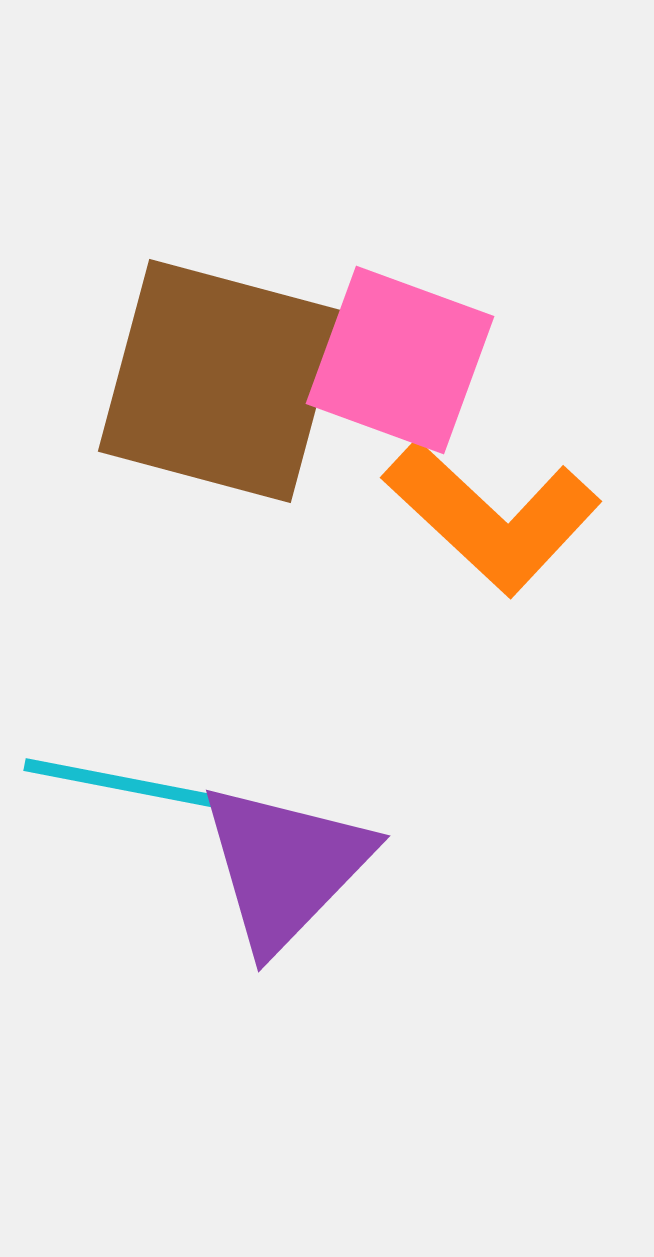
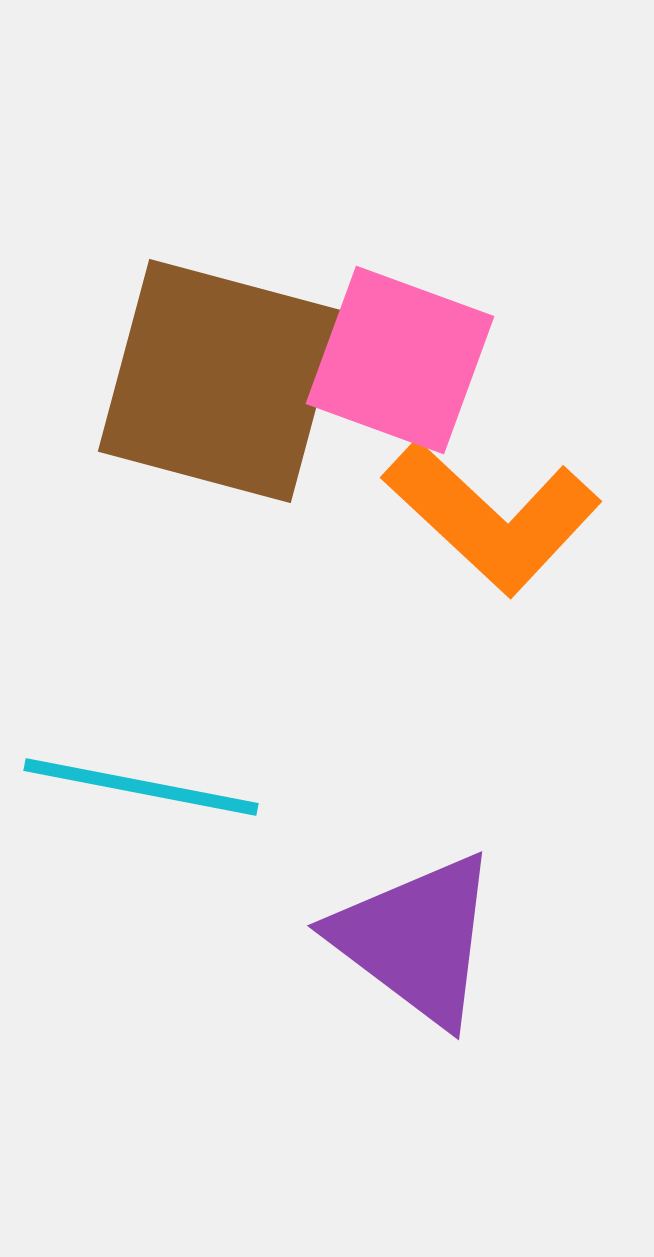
purple triangle: moved 131 px right, 73 px down; rotated 37 degrees counterclockwise
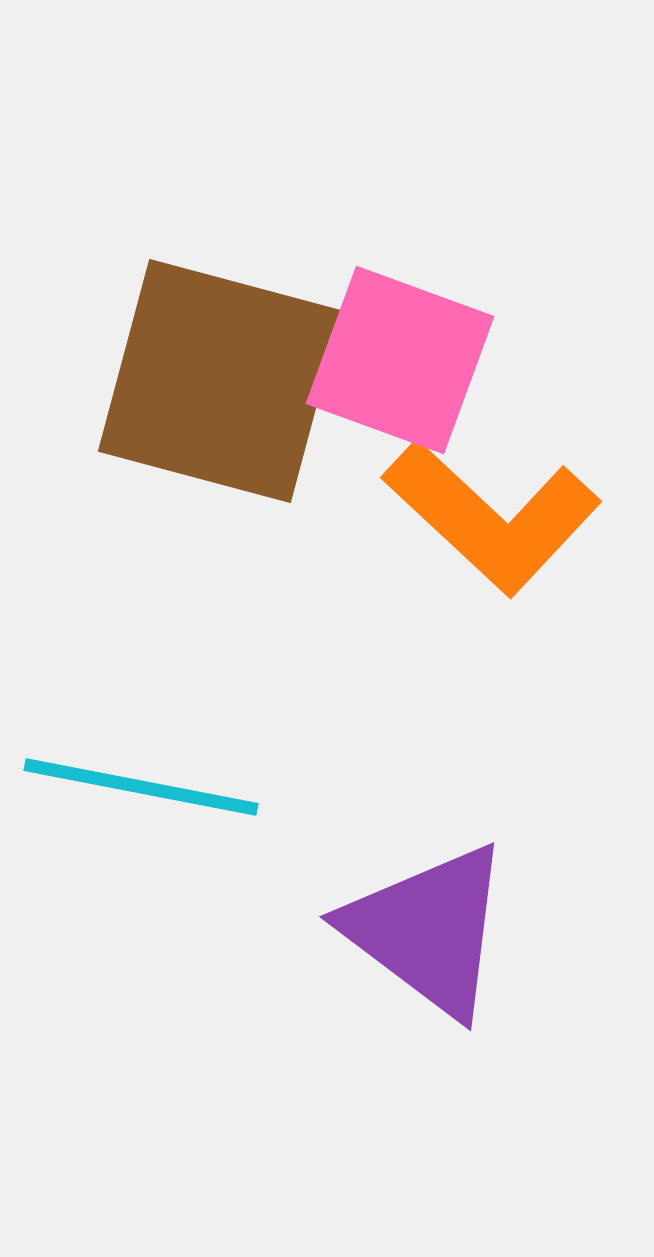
purple triangle: moved 12 px right, 9 px up
